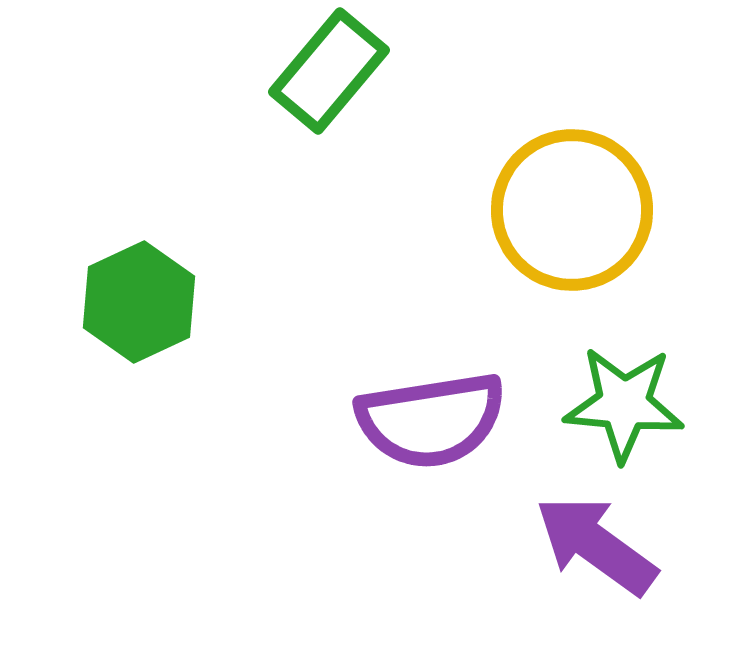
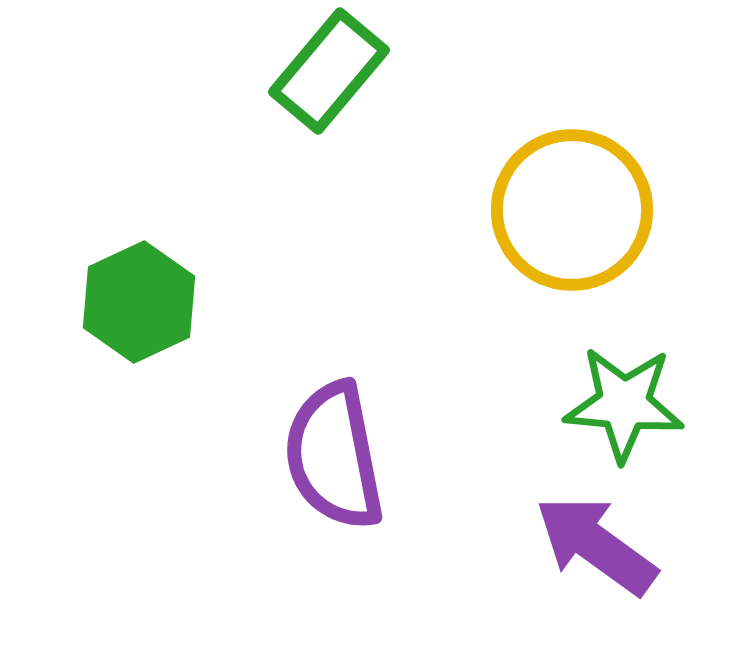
purple semicircle: moved 97 px left, 36 px down; rotated 88 degrees clockwise
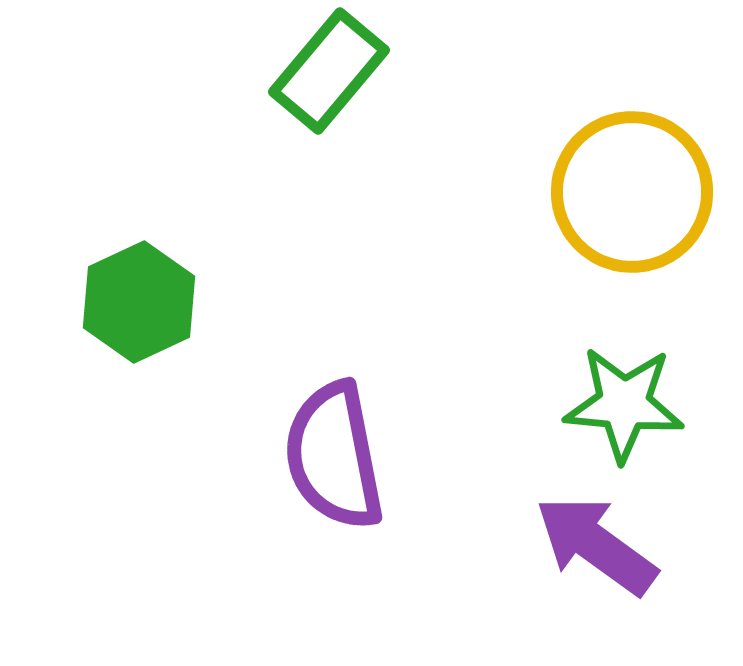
yellow circle: moved 60 px right, 18 px up
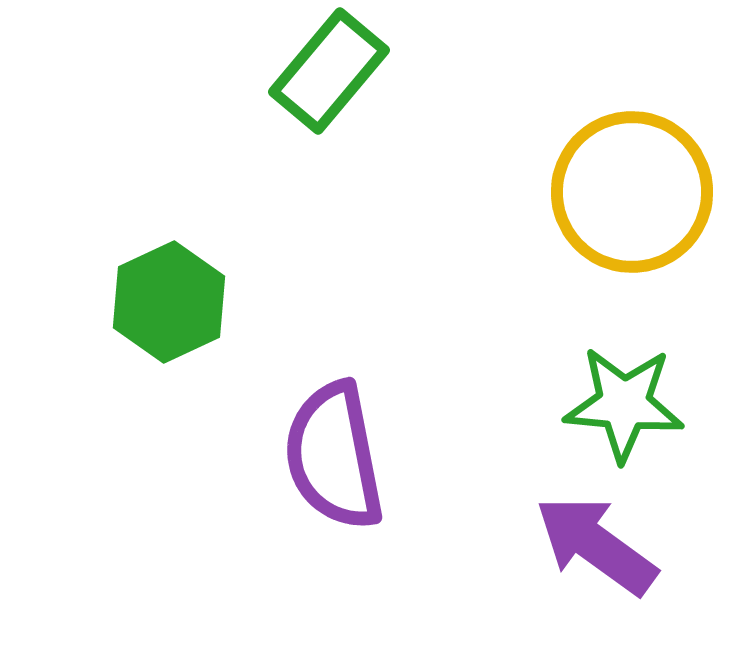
green hexagon: moved 30 px right
